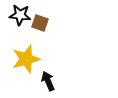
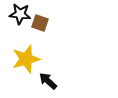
black star: moved 1 px up
black arrow: rotated 24 degrees counterclockwise
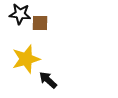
brown square: rotated 18 degrees counterclockwise
black arrow: moved 1 px up
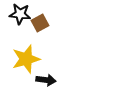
brown square: rotated 30 degrees counterclockwise
black arrow: moved 2 px left; rotated 144 degrees clockwise
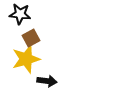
brown square: moved 9 px left, 15 px down
black arrow: moved 1 px right, 1 px down
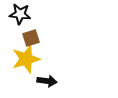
brown square: rotated 12 degrees clockwise
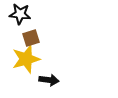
black arrow: moved 2 px right, 1 px up
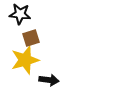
yellow star: moved 1 px left, 1 px down
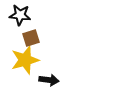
black star: moved 1 px down
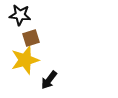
black arrow: rotated 120 degrees clockwise
